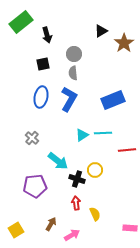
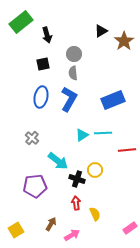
brown star: moved 2 px up
pink rectangle: rotated 40 degrees counterclockwise
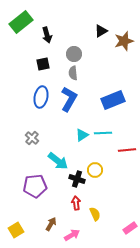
brown star: rotated 18 degrees clockwise
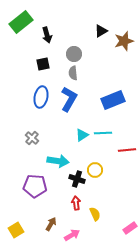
cyan arrow: rotated 30 degrees counterclockwise
purple pentagon: rotated 10 degrees clockwise
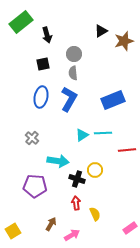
yellow square: moved 3 px left, 1 px down
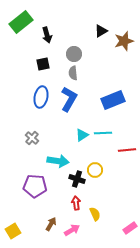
pink arrow: moved 5 px up
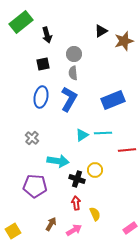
pink arrow: moved 2 px right
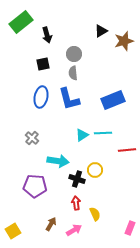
blue L-shape: rotated 135 degrees clockwise
pink rectangle: rotated 32 degrees counterclockwise
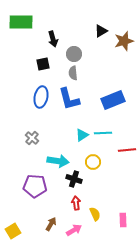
green rectangle: rotated 40 degrees clockwise
black arrow: moved 6 px right, 4 px down
yellow circle: moved 2 px left, 8 px up
black cross: moved 3 px left
pink rectangle: moved 7 px left, 8 px up; rotated 24 degrees counterclockwise
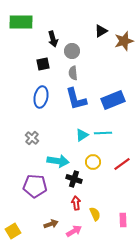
gray circle: moved 2 px left, 3 px up
blue L-shape: moved 7 px right
red line: moved 5 px left, 14 px down; rotated 30 degrees counterclockwise
brown arrow: rotated 40 degrees clockwise
pink arrow: moved 1 px down
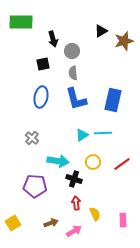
blue rectangle: rotated 55 degrees counterclockwise
brown arrow: moved 1 px up
yellow square: moved 8 px up
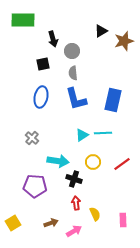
green rectangle: moved 2 px right, 2 px up
